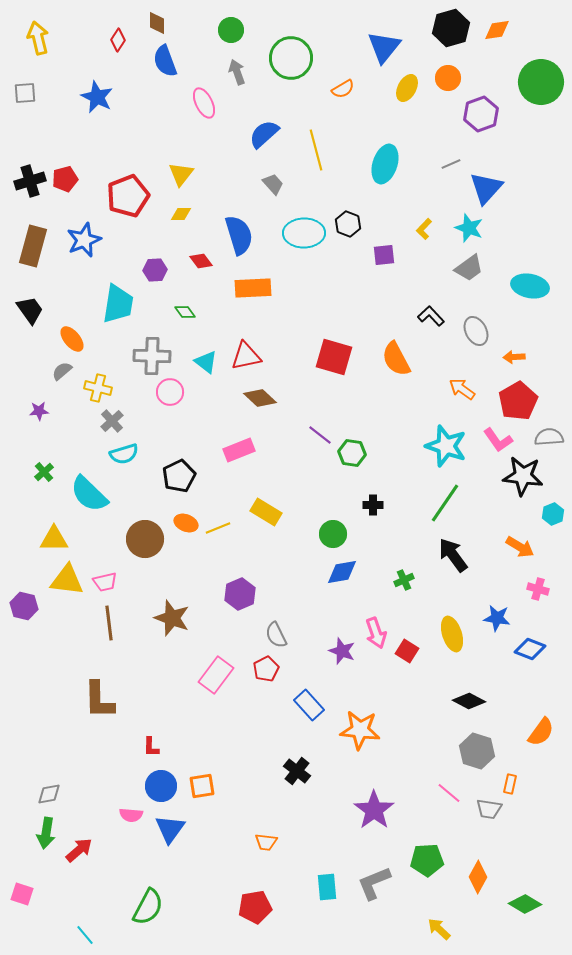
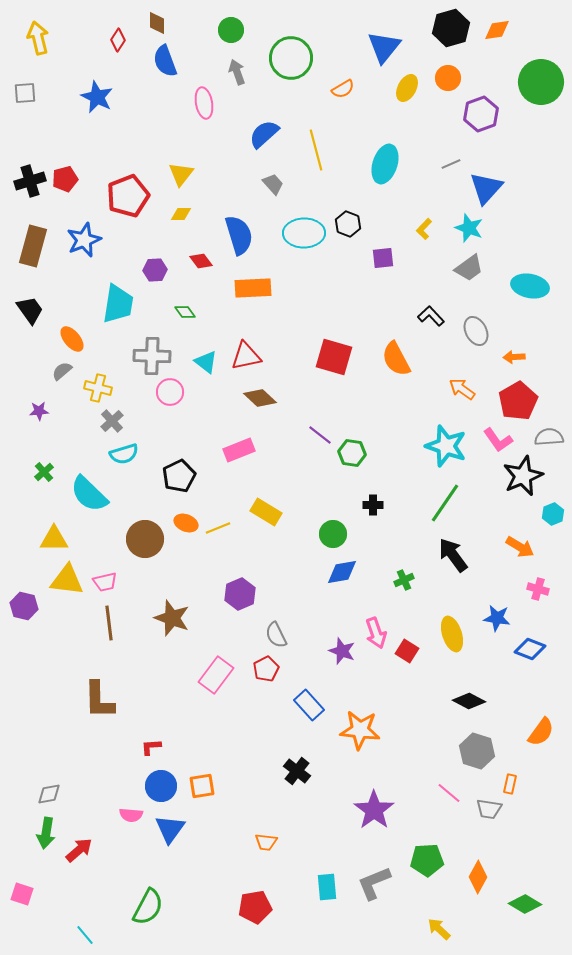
pink ellipse at (204, 103): rotated 16 degrees clockwise
purple square at (384, 255): moved 1 px left, 3 px down
black star at (523, 476): rotated 30 degrees counterclockwise
red L-shape at (151, 747): rotated 85 degrees clockwise
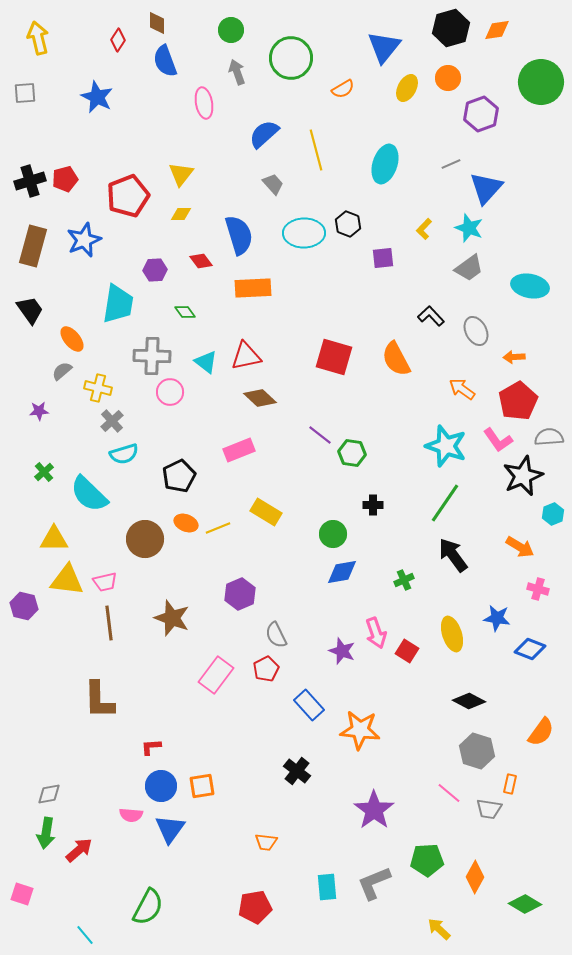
orange diamond at (478, 877): moved 3 px left
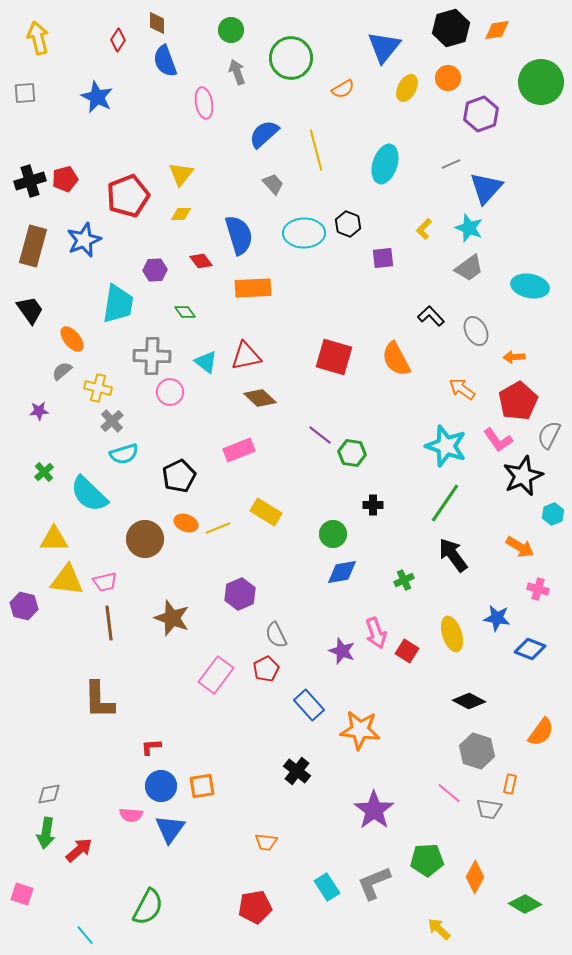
gray semicircle at (549, 437): moved 2 px up; rotated 60 degrees counterclockwise
cyan rectangle at (327, 887): rotated 28 degrees counterclockwise
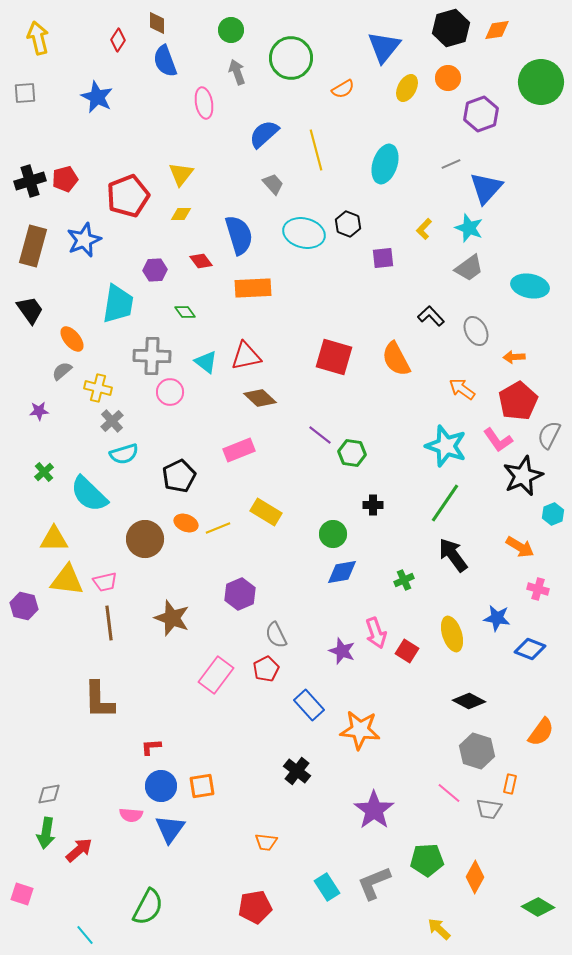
cyan ellipse at (304, 233): rotated 15 degrees clockwise
green diamond at (525, 904): moved 13 px right, 3 px down
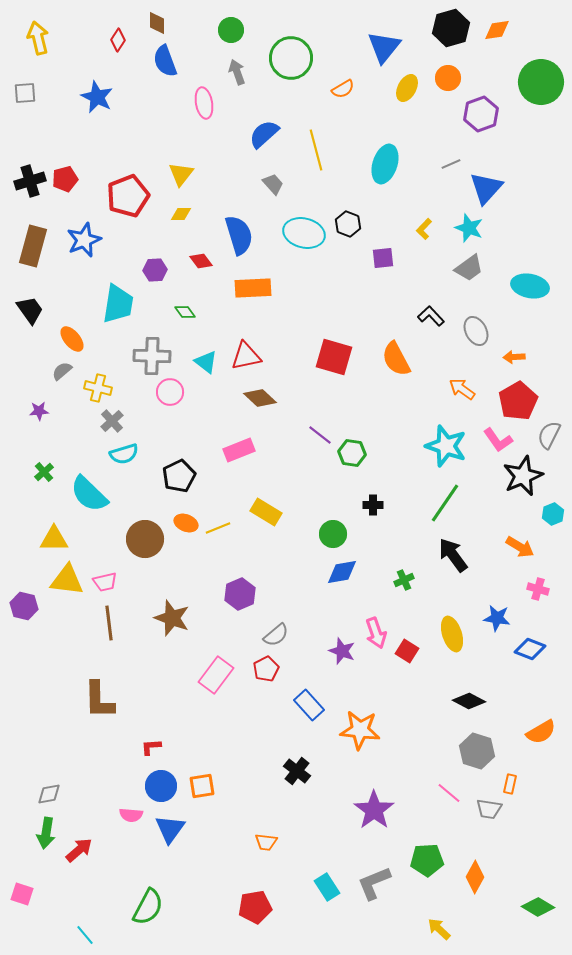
gray semicircle at (276, 635): rotated 104 degrees counterclockwise
orange semicircle at (541, 732): rotated 24 degrees clockwise
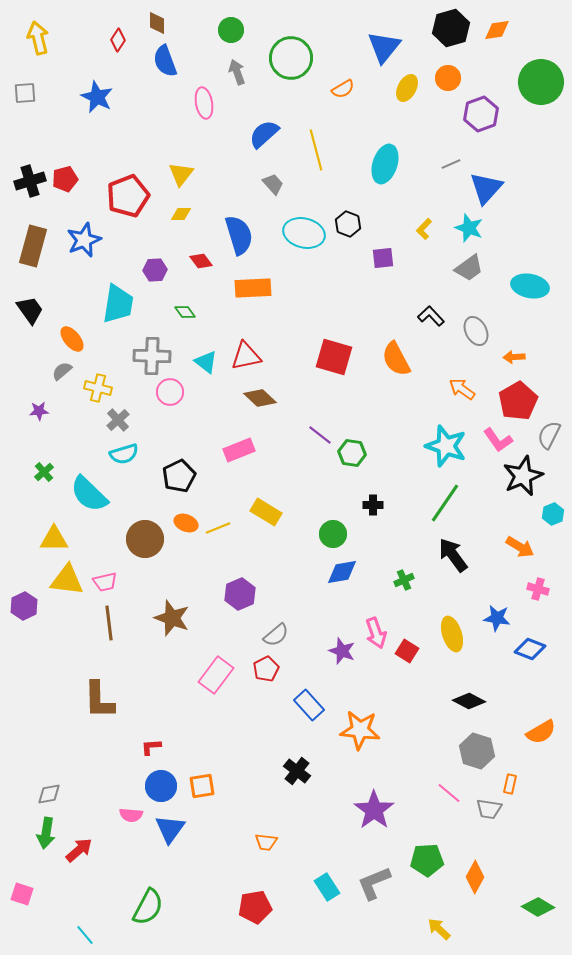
gray cross at (112, 421): moved 6 px right, 1 px up
purple hexagon at (24, 606): rotated 20 degrees clockwise
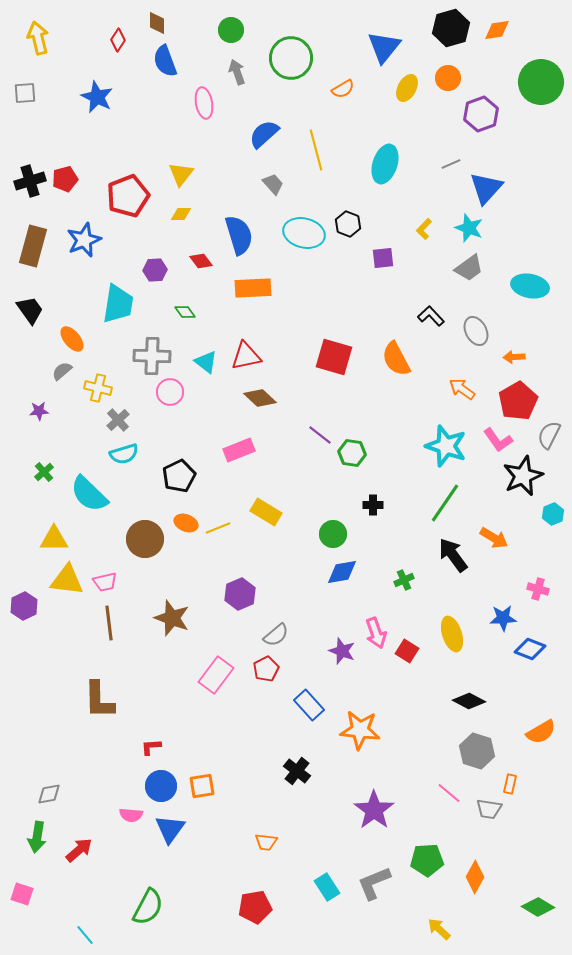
orange arrow at (520, 547): moved 26 px left, 9 px up
blue star at (497, 618): moved 6 px right; rotated 12 degrees counterclockwise
green arrow at (46, 833): moved 9 px left, 4 px down
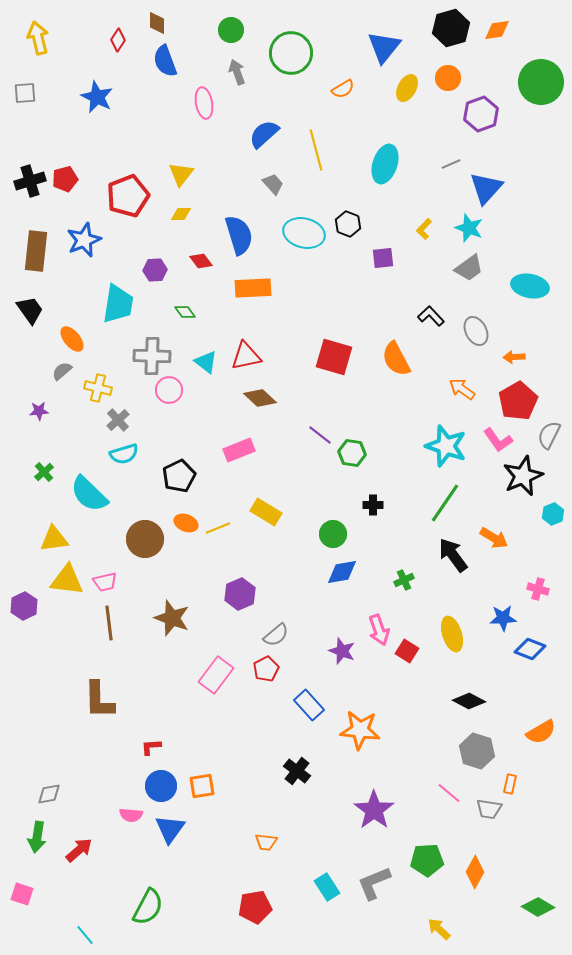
green circle at (291, 58): moved 5 px up
brown rectangle at (33, 246): moved 3 px right, 5 px down; rotated 9 degrees counterclockwise
pink circle at (170, 392): moved 1 px left, 2 px up
yellow triangle at (54, 539): rotated 8 degrees counterclockwise
pink arrow at (376, 633): moved 3 px right, 3 px up
orange diamond at (475, 877): moved 5 px up
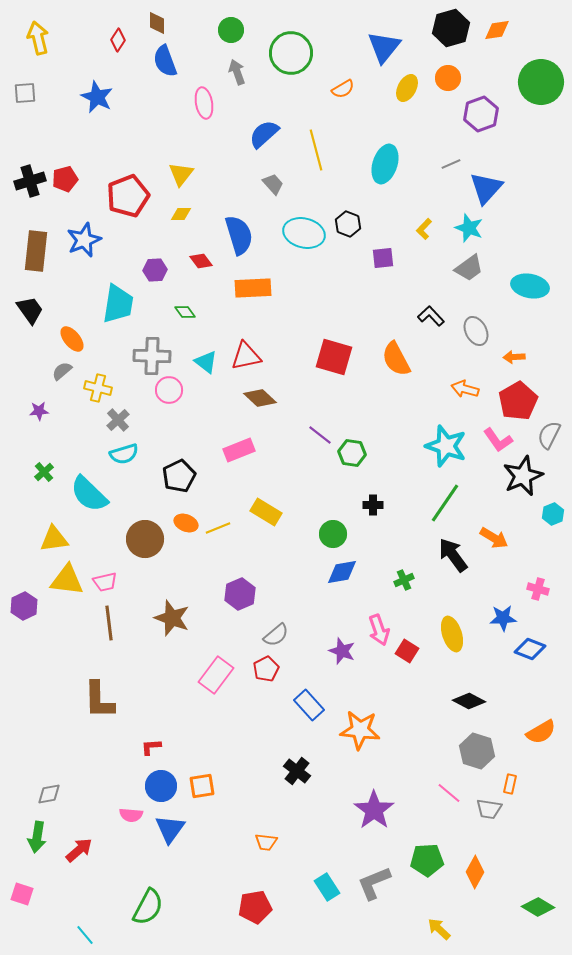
orange arrow at (462, 389): moved 3 px right; rotated 20 degrees counterclockwise
